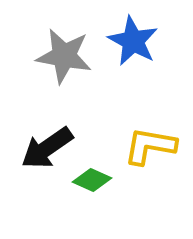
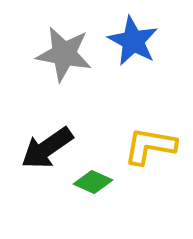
gray star: moved 2 px up
green diamond: moved 1 px right, 2 px down
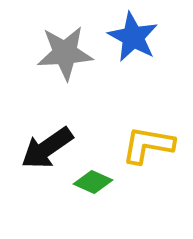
blue star: moved 4 px up
gray star: moved 1 px right, 1 px up; rotated 14 degrees counterclockwise
yellow L-shape: moved 2 px left, 1 px up
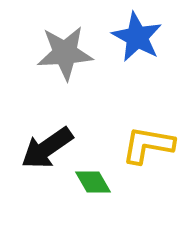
blue star: moved 4 px right
green diamond: rotated 36 degrees clockwise
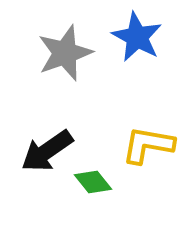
gray star: rotated 16 degrees counterclockwise
black arrow: moved 3 px down
green diamond: rotated 9 degrees counterclockwise
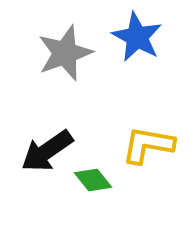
green diamond: moved 2 px up
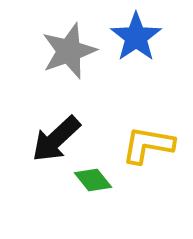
blue star: moved 1 px left; rotated 9 degrees clockwise
gray star: moved 4 px right, 2 px up
black arrow: moved 9 px right, 12 px up; rotated 8 degrees counterclockwise
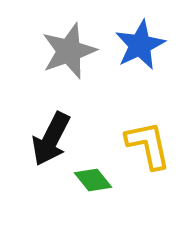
blue star: moved 4 px right, 8 px down; rotated 9 degrees clockwise
black arrow: moved 5 px left; rotated 20 degrees counterclockwise
yellow L-shape: rotated 68 degrees clockwise
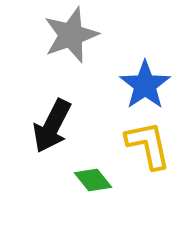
blue star: moved 5 px right, 40 px down; rotated 9 degrees counterclockwise
gray star: moved 2 px right, 16 px up
black arrow: moved 1 px right, 13 px up
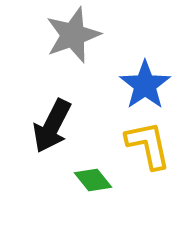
gray star: moved 2 px right
